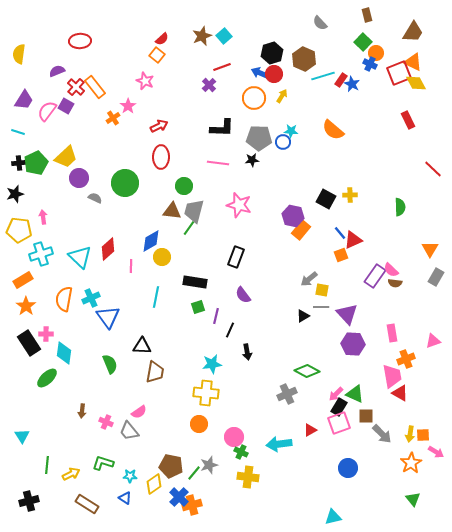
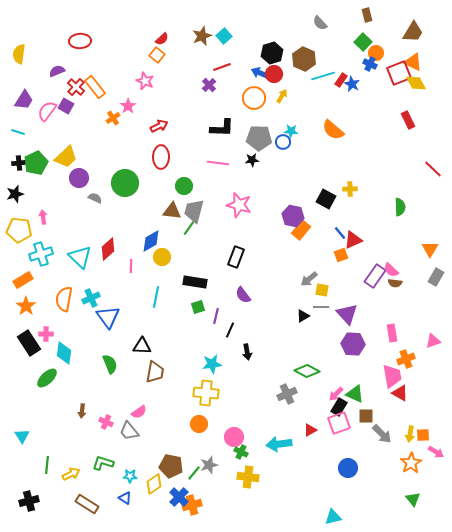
yellow cross at (350, 195): moved 6 px up
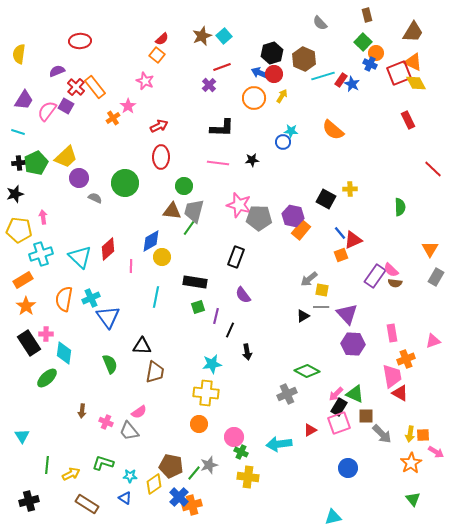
gray pentagon at (259, 138): moved 80 px down
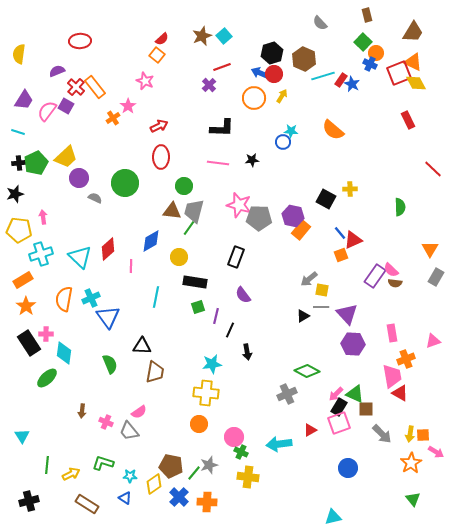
yellow circle at (162, 257): moved 17 px right
brown square at (366, 416): moved 7 px up
orange cross at (192, 505): moved 15 px right, 3 px up; rotated 18 degrees clockwise
